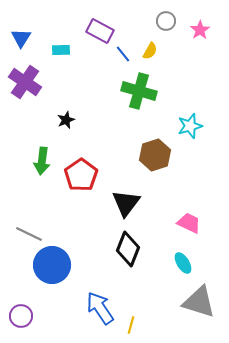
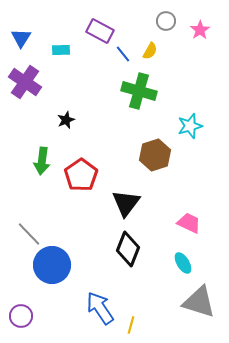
gray line: rotated 20 degrees clockwise
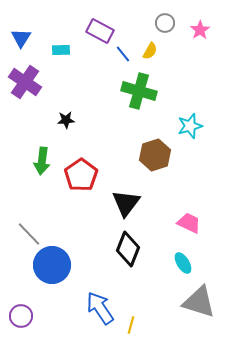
gray circle: moved 1 px left, 2 px down
black star: rotated 18 degrees clockwise
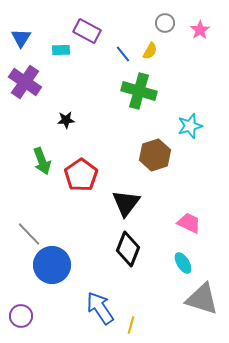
purple rectangle: moved 13 px left
green arrow: rotated 28 degrees counterclockwise
gray triangle: moved 3 px right, 3 px up
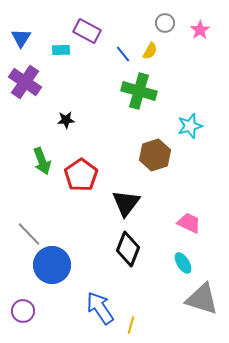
purple circle: moved 2 px right, 5 px up
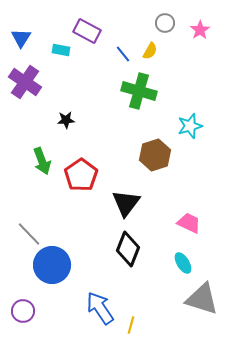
cyan rectangle: rotated 12 degrees clockwise
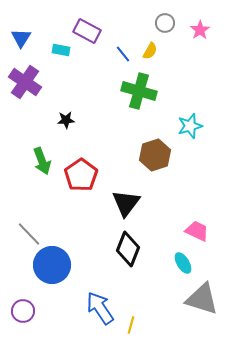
pink trapezoid: moved 8 px right, 8 px down
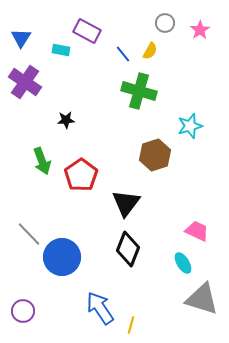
blue circle: moved 10 px right, 8 px up
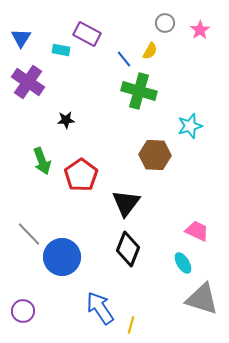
purple rectangle: moved 3 px down
blue line: moved 1 px right, 5 px down
purple cross: moved 3 px right
brown hexagon: rotated 20 degrees clockwise
